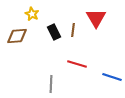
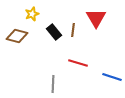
yellow star: rotated 24 degrees clockwise
black rectangle: rotated 14 degrees counterclockwise
brown diamond: rotated 20 degrees clockwise
red line: moved 1 px right, 1 px up
gray line: moved 2 px right
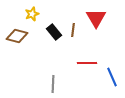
red line: moved 9 px right; rotated 18 degrees counterclockwise
blue line: rotated 48 degrees clockwise
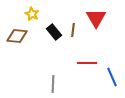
yellow star: rotated 24 degrees counterclockwise
brown diamond: rotated 10 degrees counterclockwise
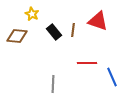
red triangle: moved 2 px right, 3 px down; rotated 40 degrees counterclockwise
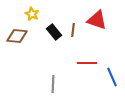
red triangle: moved 1 px left, 1 px up
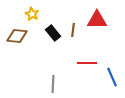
red triangle: rotated 20 degrees counterclockwise
black rectangle: moved 1 px left, 1 px down
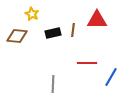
black rectangle: rotated 63 degrees counterclockwise
blue line: moved 1 px left; rotated 54 degrees clockwise
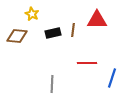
blue line: moved 1 px right, 1 px down; rotated 12 degrees counterclockwise
gray line: moved 1 px left
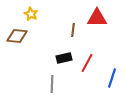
yellow star: moved 1 px left
red triangle: moved 2 px up
black rectangle: moved 11 px right, 25 px down
red line: rotated 60 degrees counterclockwise
